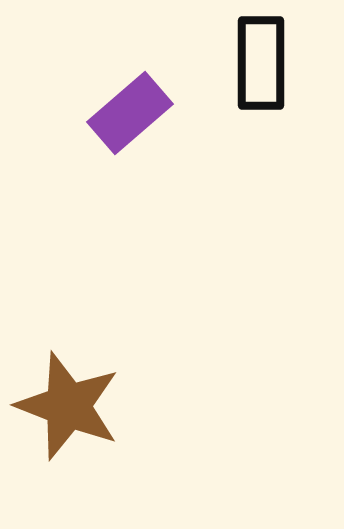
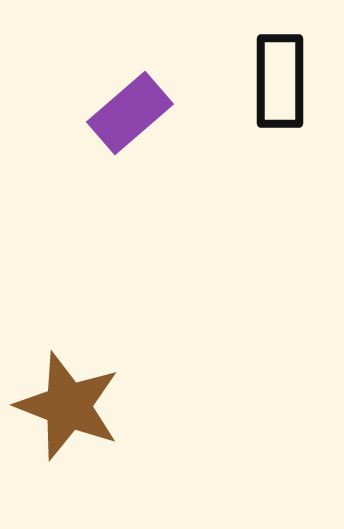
black rectangle: moved 19 px right, 18 px down
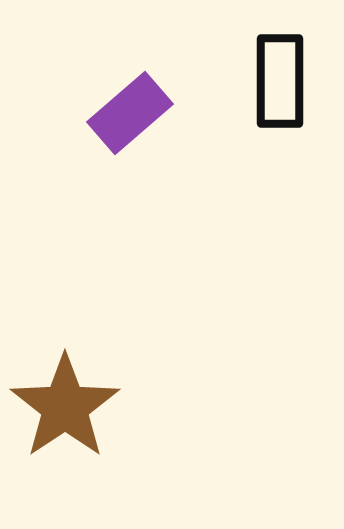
brown star: moved 3 px left, 1 px down; rotated 17 degrees clockwise
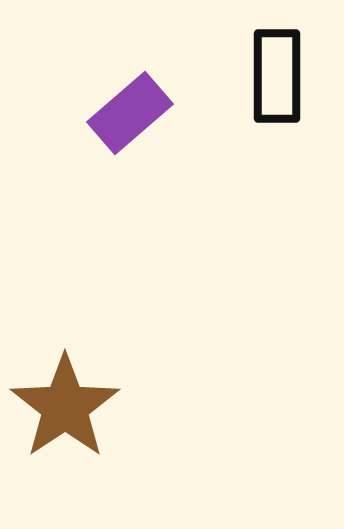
black rectangle: moved 3 px left, 5 px up
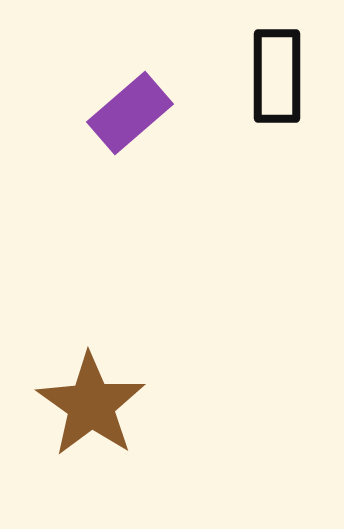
brown star: moved 26 px right, 2 px up; rotated 3 degrees counterclockwise
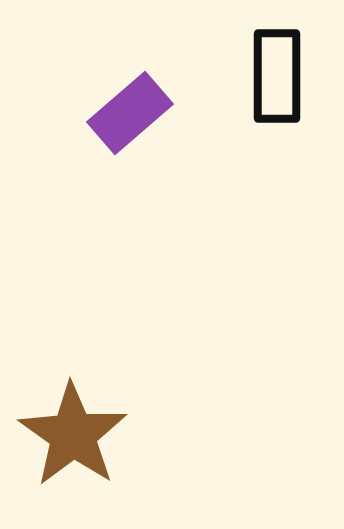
brown star: moved 18 px left, 30 px down
